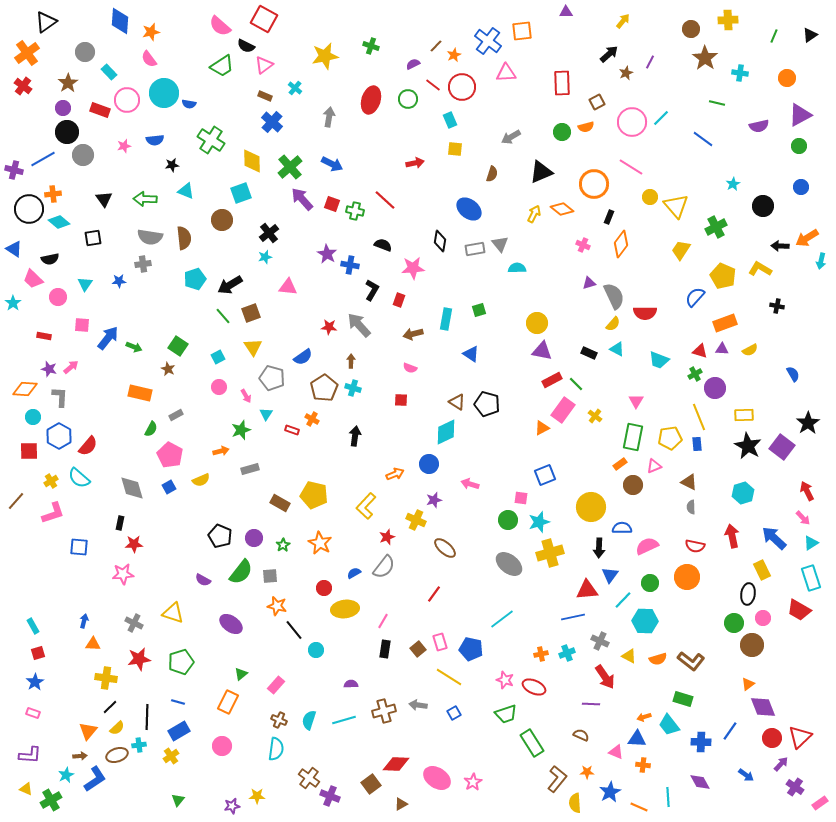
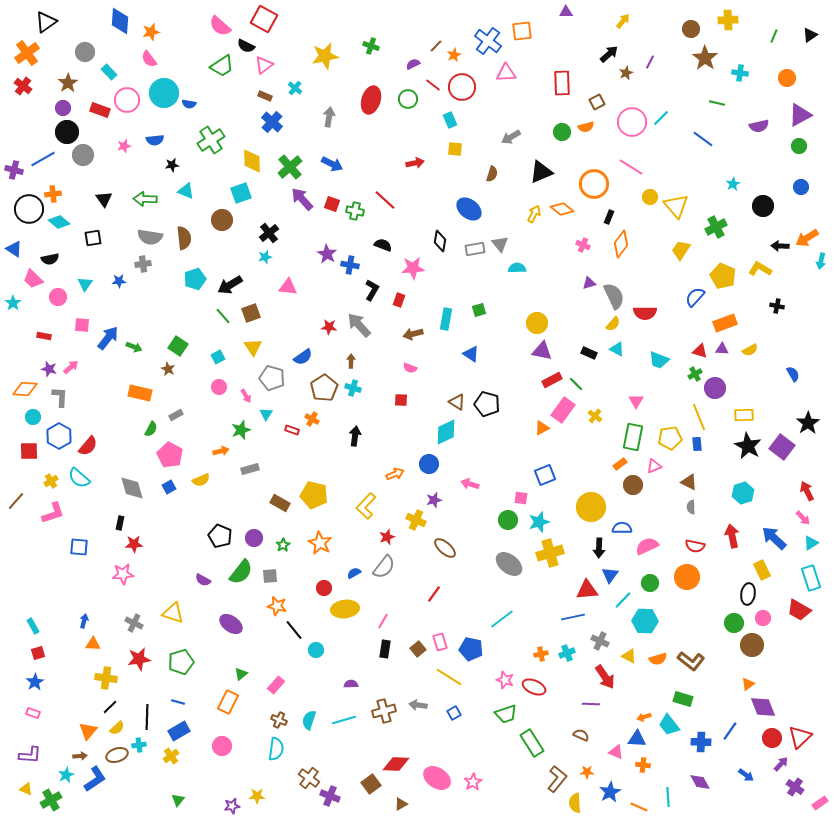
green cross at (211, 140): rotated 24 degrees clockwise
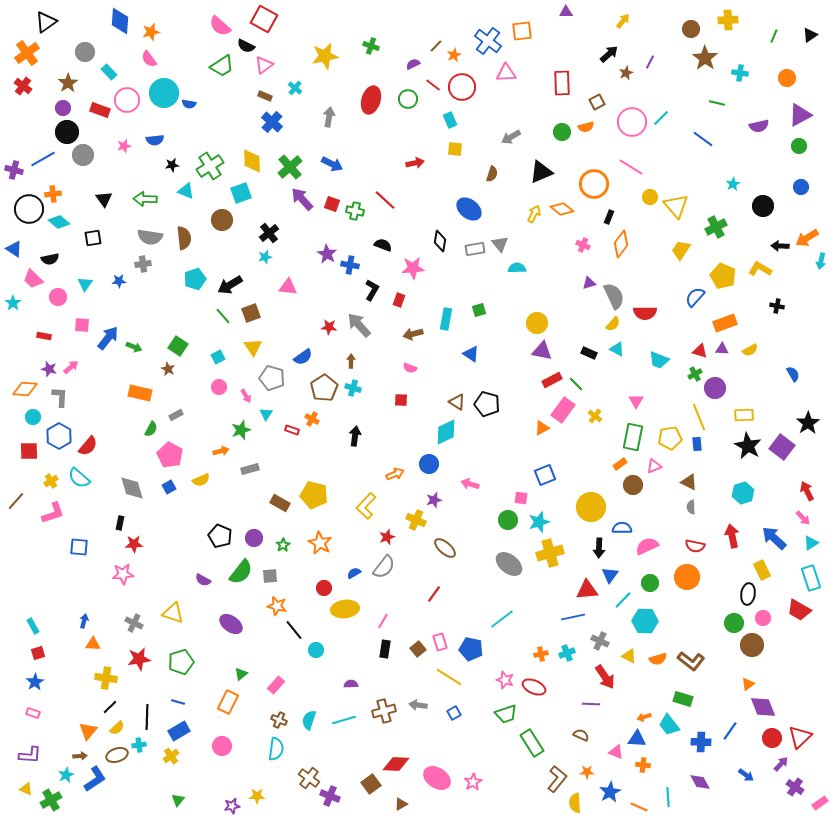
green cross at (211, 140): moved 1 px left, 26 px down
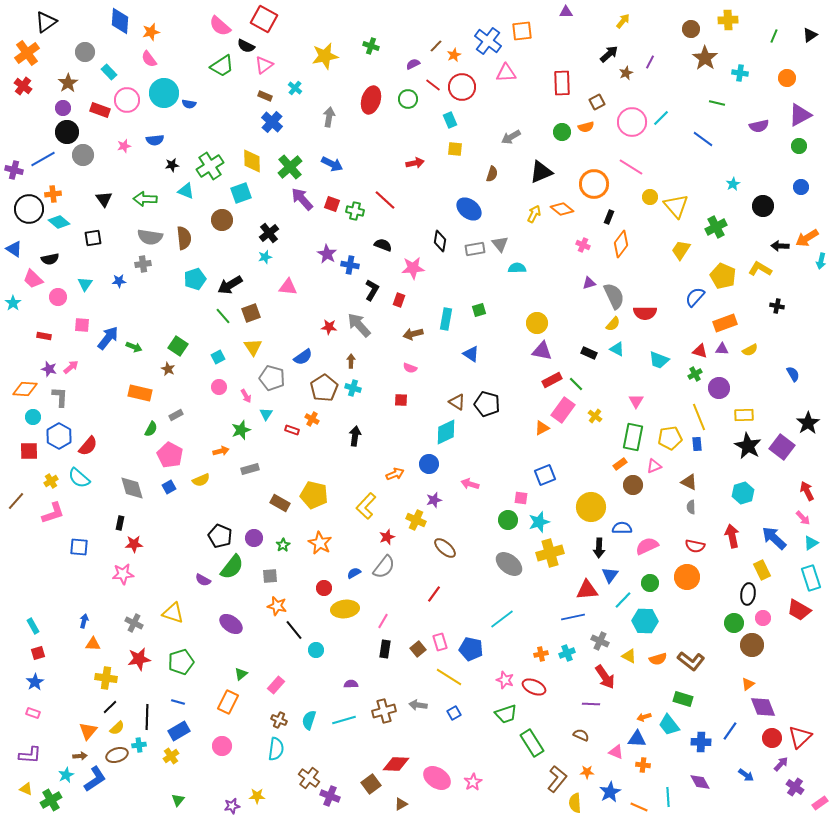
purple circle at (715, 388): moved 4 px right
green semicircle at (241, 572): moved 9 px left, 5 px up
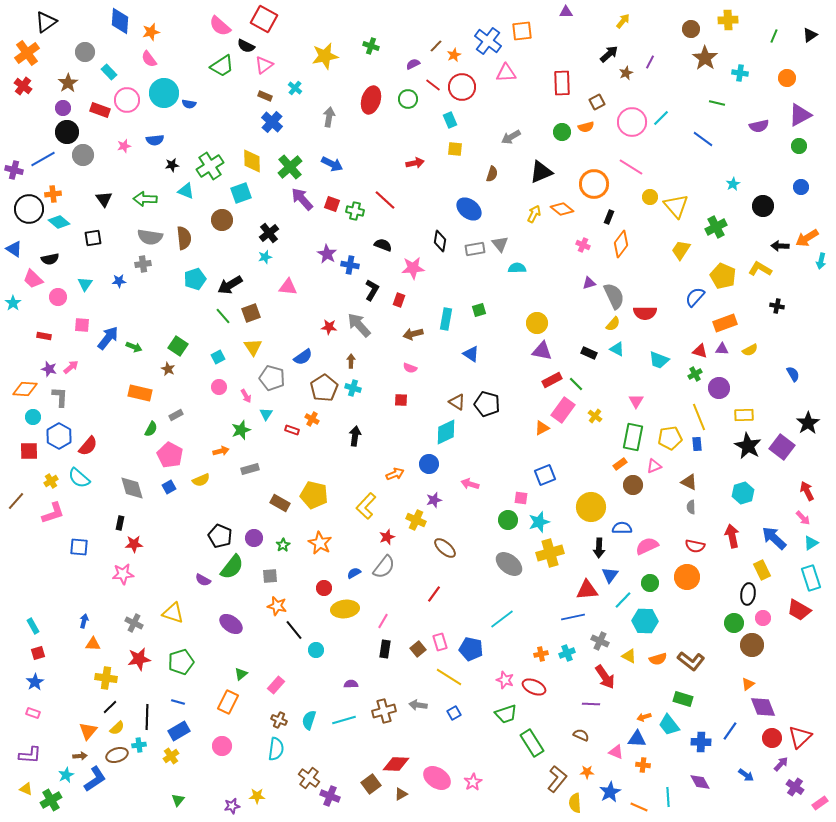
brown triangle at (401, 804): moved 10 px up
